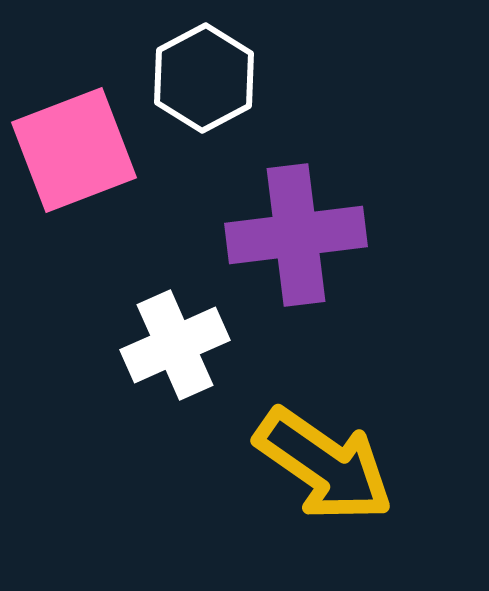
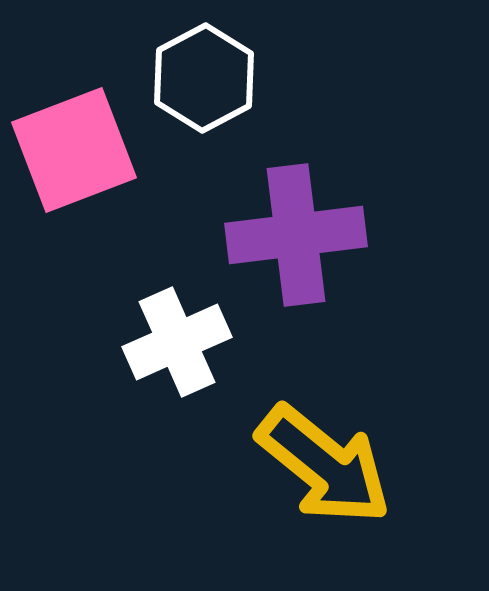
white cross: moved 2 px right, 3 px up
yellow arrow: rotated 4 degrees clockwise
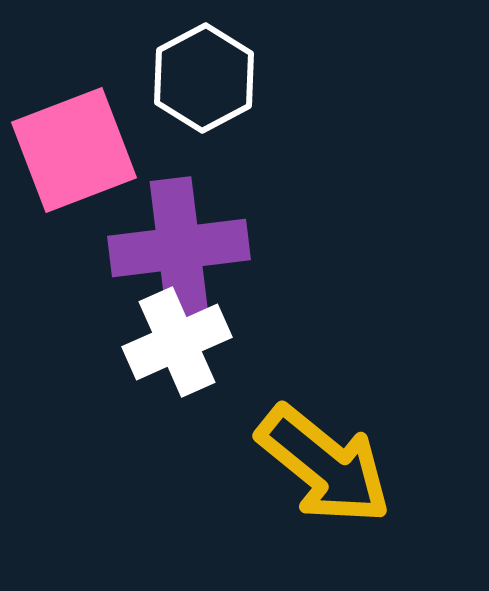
purple cross: moved 117 px left, 13 px down
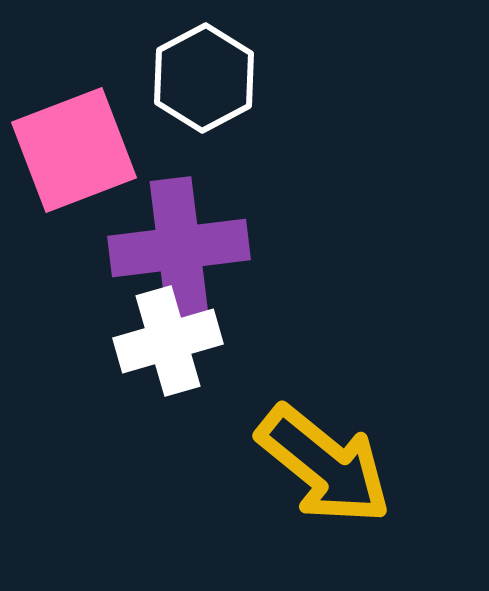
white cross: moved 9 px left, 1 px up; rotated 8 degrees clockwise
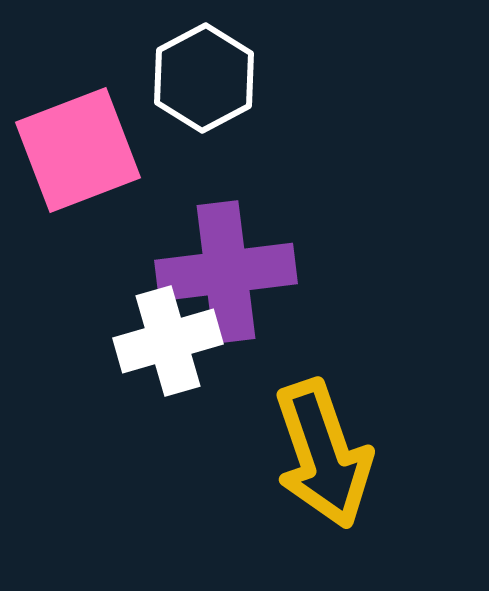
pink square: moved 4 px right
purple cross: moved 47 px right, 24 px down
yellow arrow: moved 1 px left, 11 px up; rotated 32 degrees clockwise
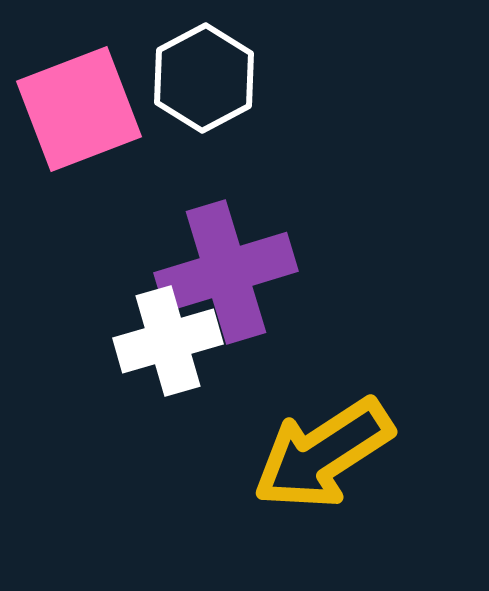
pink square: moved 1 px right, 41 px up
purple cross: rotated 10 degrees counterclockwise
yellow arrow: rotated 76 degrees clockwise
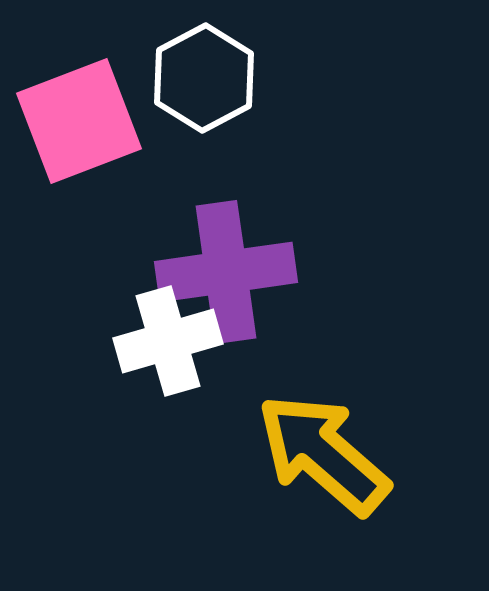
pink square: moved 12 px down
purple cross: rotated 9 degrees clockwise
yellow arrow: rotated 74 degrees clockwise
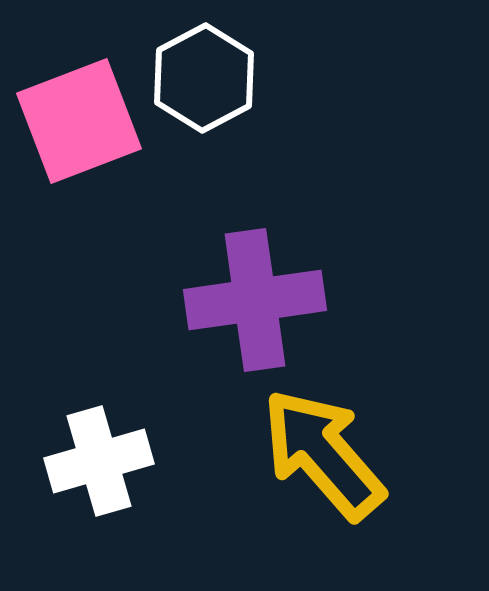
purple cross: moved 29 px right, 28 px down
white cross: moved 69 px left, 120 px down
yellow arrow: rotated 8 degrees clockwise
